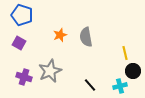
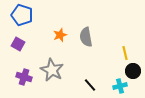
purple square: moved 1 px left, 1 px down
gray star: moved 2 px right, 1 px up; rotated 20 degrees counterclockwise
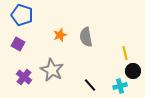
purple cross: rotated 21 degrees clockwise
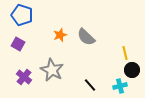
gray semicircle: rotated 36 degrees counterclockwise
black circle: moved 1 px left, 1 px up
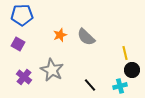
blue pentagon: rotated 20 degrees counterclockwise
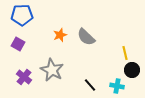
cyan cross: moved 3 px left; rotated 24 degrees clockwise
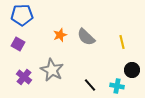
yellow line: moved 3 px left, 11 px up
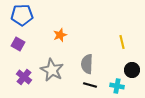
gray semicircle: moved 1 px right, 27 px down; rotated 48 degrees clockwise
black line: rotated 32 degrees counterclockwise
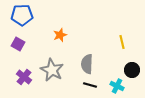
cyan cross: rotated 16 degrees clockwise
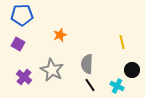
black line: rotated 40 degrees clockwise
